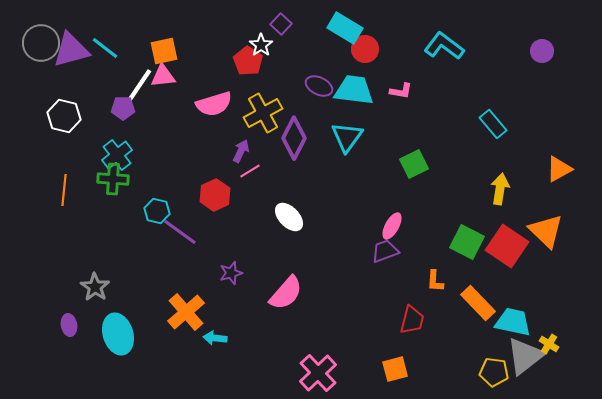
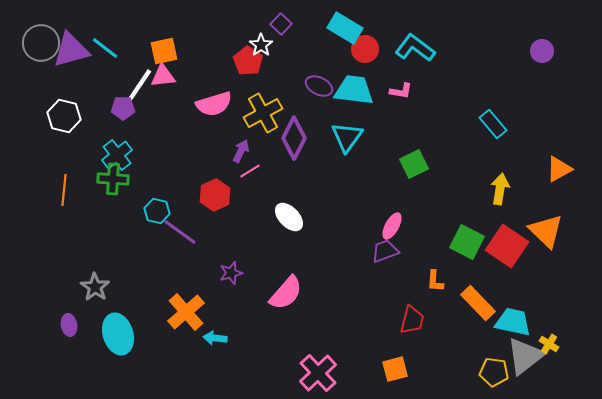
cyan L-shape at (444, 46): moved 29 px left, 2 px down
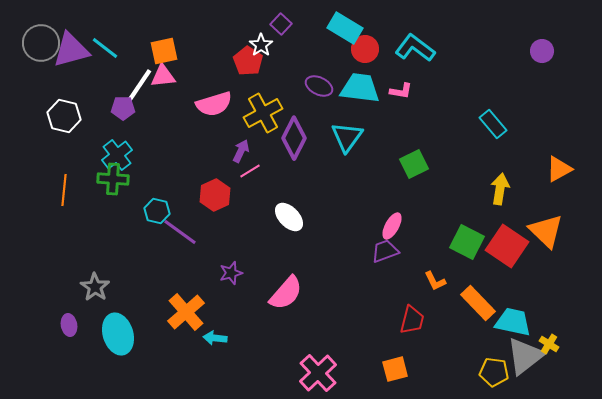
cyan trapezoid at (354, 90): moved 6 px right, 2 px up
orange L-shape at (435, 281): rotated 30 degrees counterclockwise
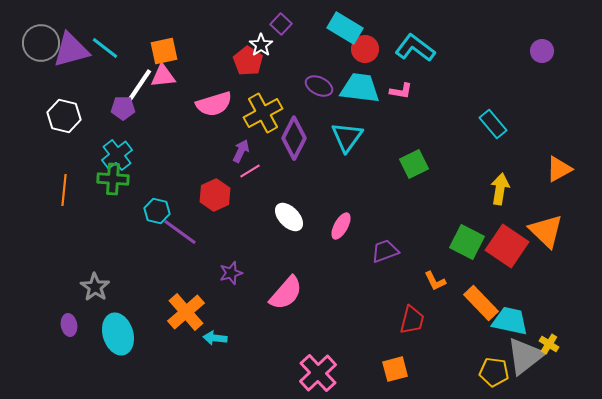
pink ellipse at (392, 226): moved 51 px left
orange rectangle at (478, 303): moved 3 px right
cyan trapezoid at (513, 322): moved 3 px left, 1 px up
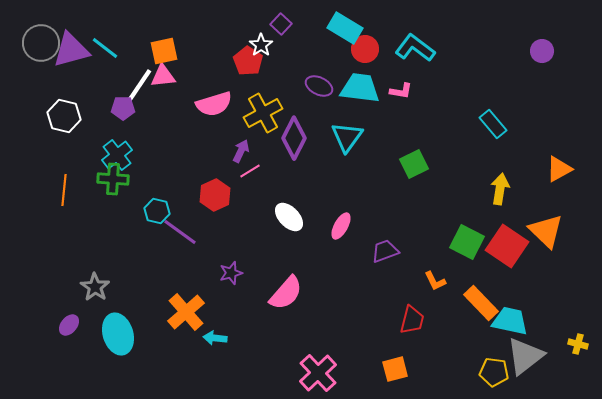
purple ellipse at (69, 325): rotated 50 degrees clockwise
yellow cross at (549, 344): moved 29 px right; rotated 18 degrees counterclockwise
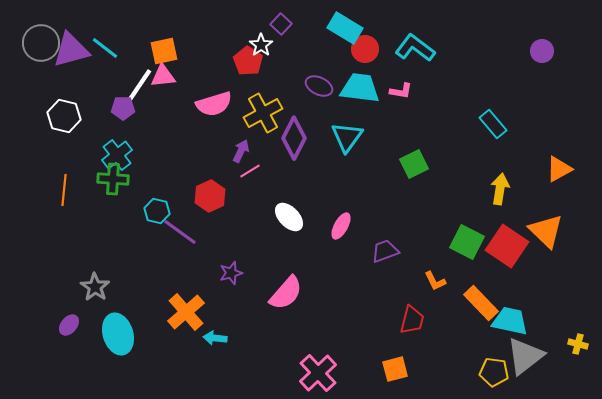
red hexagon at (215, 195): moved 5 px left, 1 px down
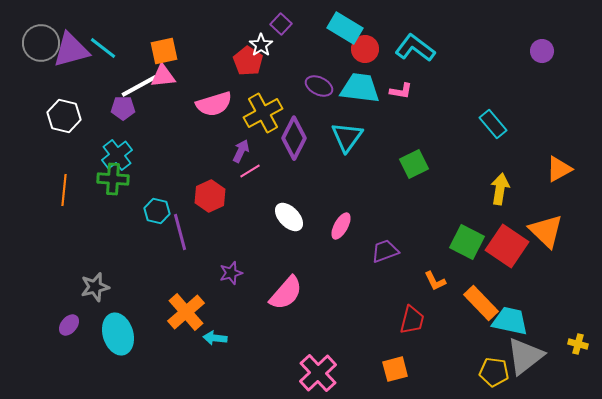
cyan line at (105, 48): moved 2 px left
white line at (139, 86): rotated 27 degrees clockwise
purple line at (180, 232): rotated 39 degrees clockwise
gray star at (95, 287): rotated 24 degrees clockwise
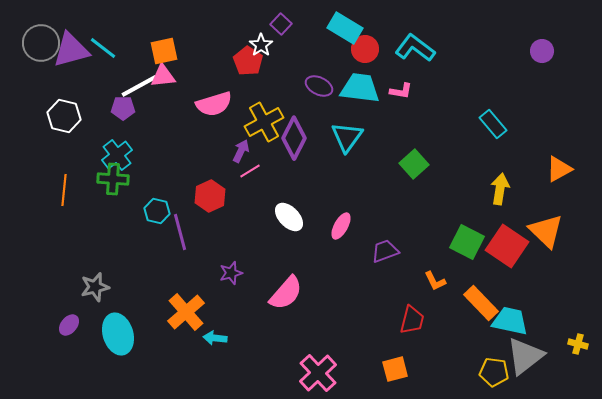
yellow cross at (263, 113): moved 1 px right, 9 px down
green square at (414, 164): rotated 16 degrees counterclockwise
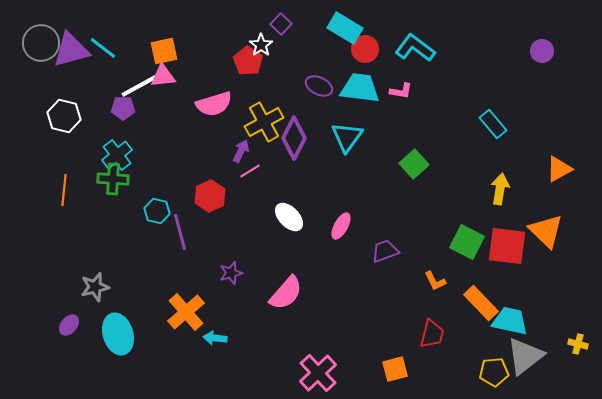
red square at (507, 246): rotated 27 degrees counterclockwise
red trapezoid at (412, 320): moved 20 px right, 14 px down
yellow pentagon at (494, 372): rotated 12 degrees counterclockwise
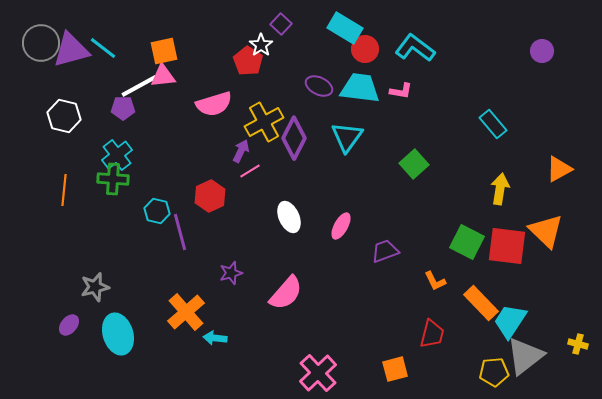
white ellipse at (289, 217): rotated 20 degrees clockwise
cyan trapezoid at (510, 321): rotated 69 degrees counterclockwise
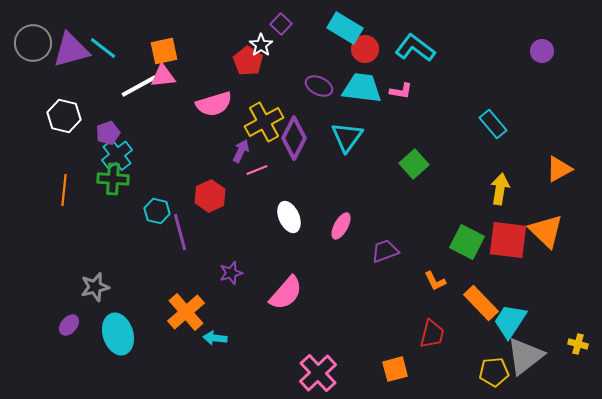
gray circle at (41, 43): moved 8 px left
cyan trapezoid at (360, 88): moved 2 px right
purple pentagon at (123, 108): moved 15 px left, 25 px down; rotated 20 degrees counterclockwise
pink line at (250, 171): moved 7 px right, 1 px up; rotated 10 degrees clockwise
red square at (507, 246): moved 1 px right, 6 px up
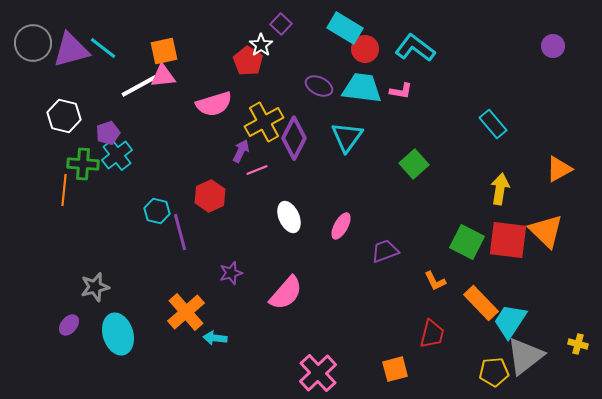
purple circle at (542, 51): moved 11 px right, 5 px up
green cross at (113, 179): moved 30 px left, 15 px up
